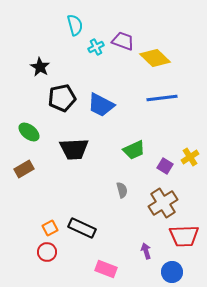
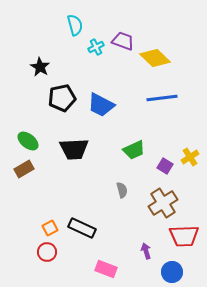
green ellipse: moved 1 px left, 9 px down
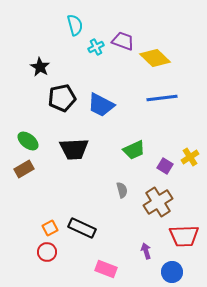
brown cross: moved 5 px left, 1 px up
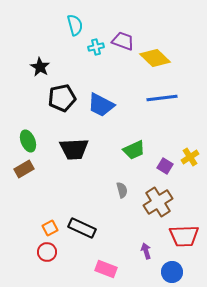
cyan cross: rotated 14 degrees clockwise
green ellipse: rotated 30 degrees clockwise
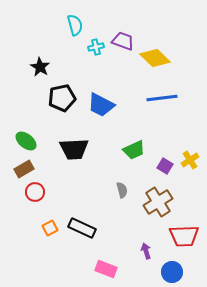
green ellipse: moved 2 px left; rotated 30 degrees counterclockwise
yellow cross: moved 3 px down
red circle: moved 12 px left, 60 px up
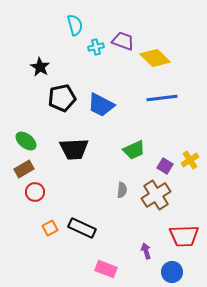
gray semicircle: rotated 21 degrees clockwise
brown cross: moved 2 px left, 7 px up
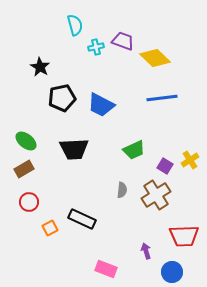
red circle: moved 6 px left, 10 px down
black rectangle: moved 9 px up
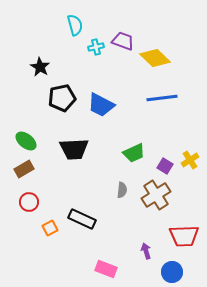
green trapezoid: moved 3 px down
